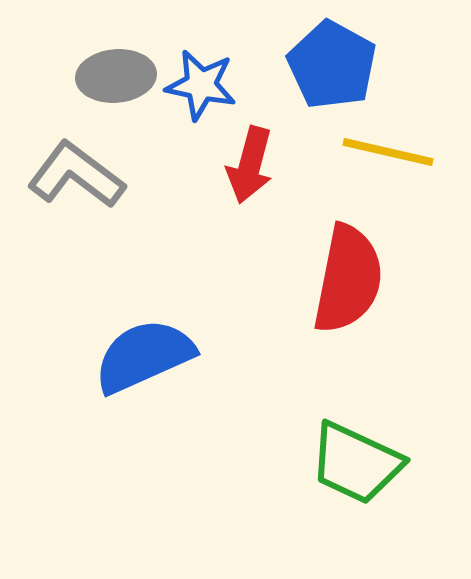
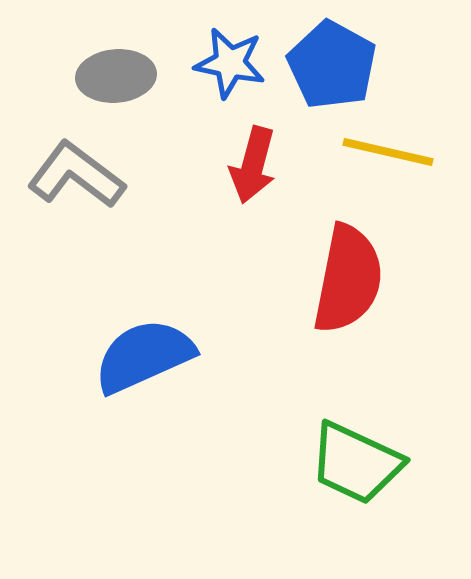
blue star: moved 29 px right, 22 px up
red arrow: moved 3 px right
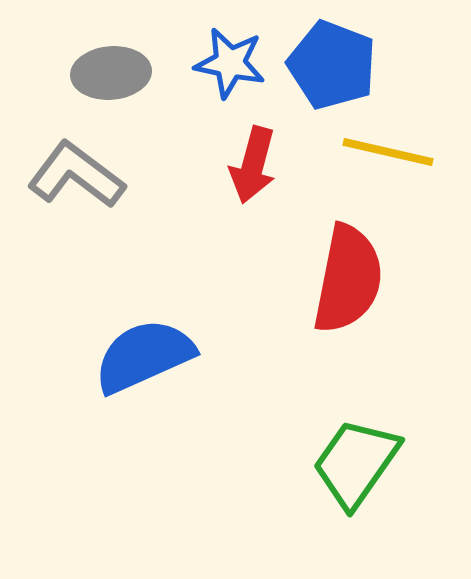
blue pentagon: rotated 8 degrees counterclockwise
gray ellipse: moved 5 px left, 3 px up
green trapezoid: rotated 100 degrees clockwise
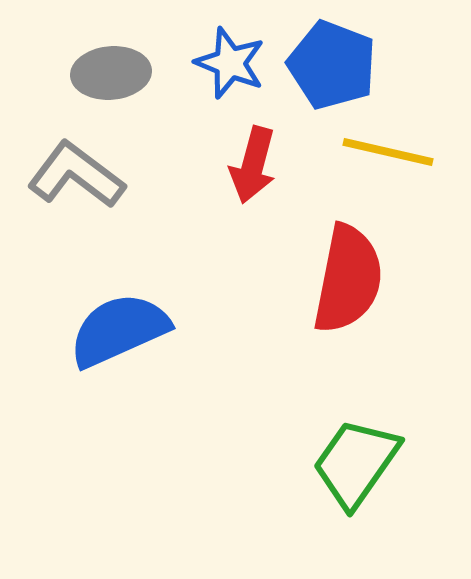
blue star: rotated 10 degrees clockwise
blue semicircle: moved 25 px left, 26 px up
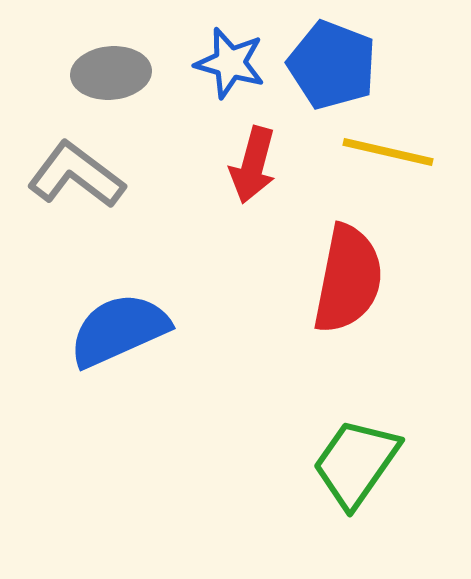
blue star: rotated 6 degrees counterclockwise
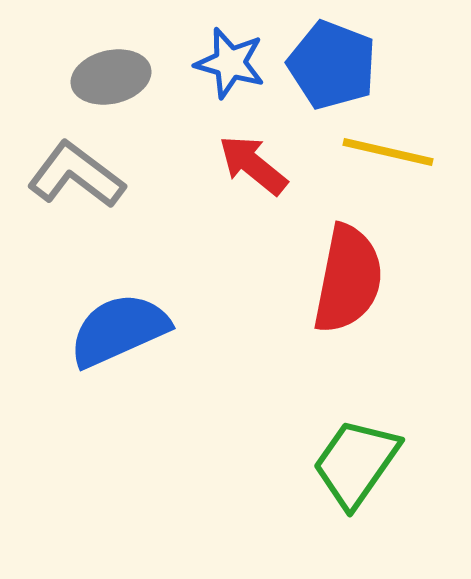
gray ellipse: moved 4 px down; rotated 8 degrees counterclockwise
red arrow: rotated 114 degrees clockwise
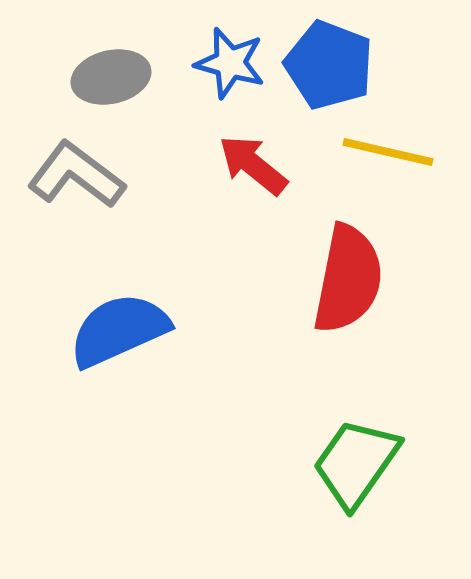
blue pentagon: moved 3 px left
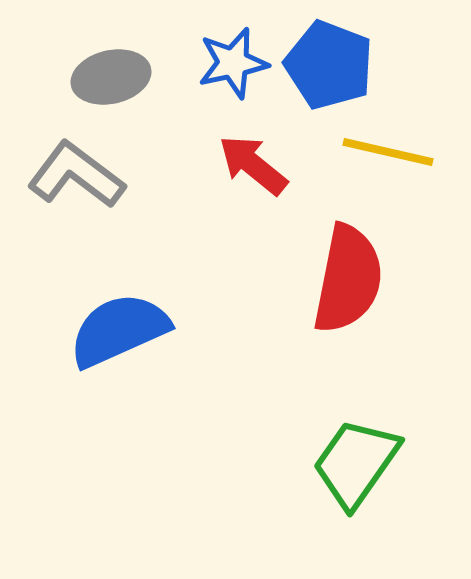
blue star: moved 3 px right; rotated 28 degrees counterclockwise
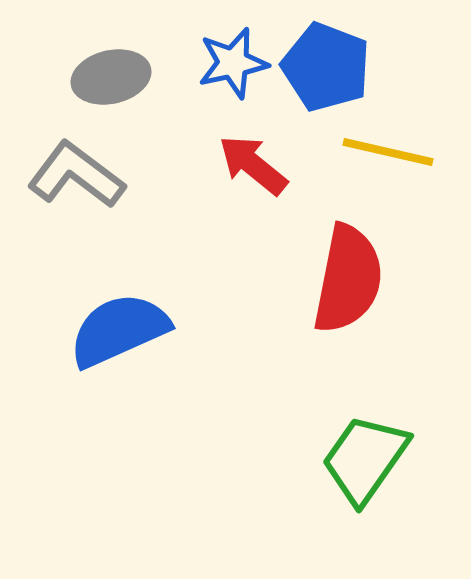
blue pentagon: moved 3 px left, 2 px down
green trapezoid: moved 9 px right, 4 px up
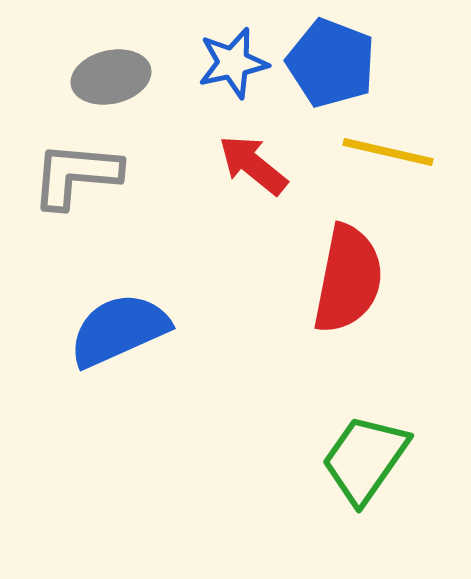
blue pentagon: moved 5 px right, 4 px up
gray L-shape: rotated 32 degrees counterclockwise
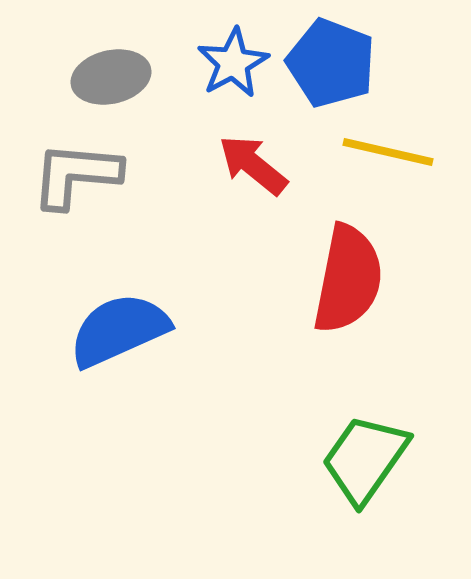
blue star: rotated 16 degrees counterclockwise
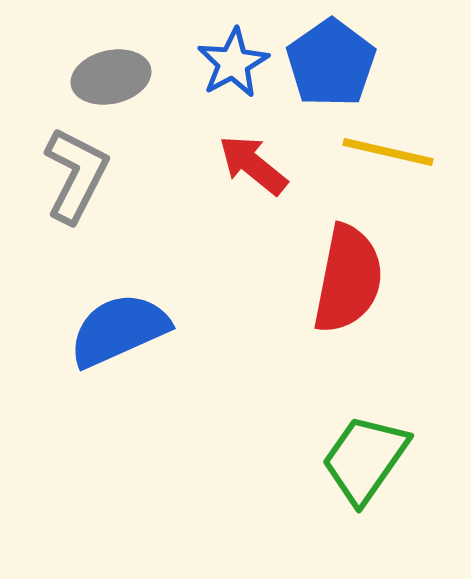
blue pentagon: rotated 16 degrees clockwise
gray L-shape: rotated 112 degrees clockwise
